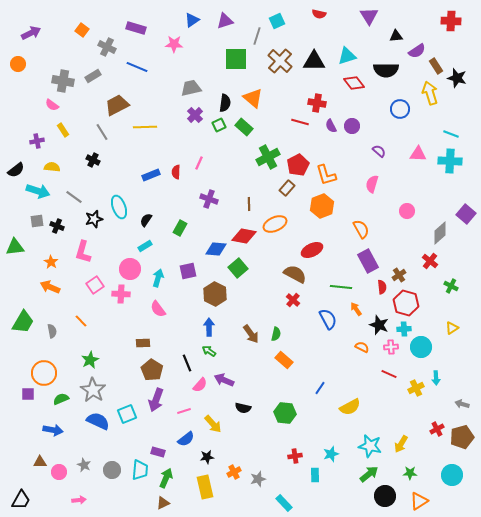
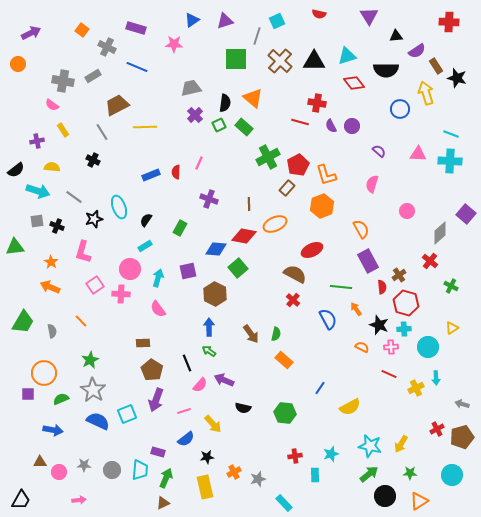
red cross at (451, 21): moved 2 px left, 1 px down
yellow arrow at (430, 93): moved 4 px left
cyan circle at (421, 347): moved 7 px right
gray star at (84, 465): rotated 24 degrees counterclockwise
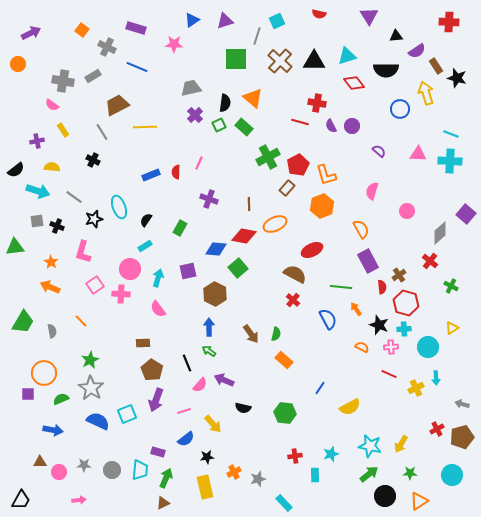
pink semicircle at (372, 184): moved 7 px down
gray star at (93, 390): moved 2 px left, 2 px up
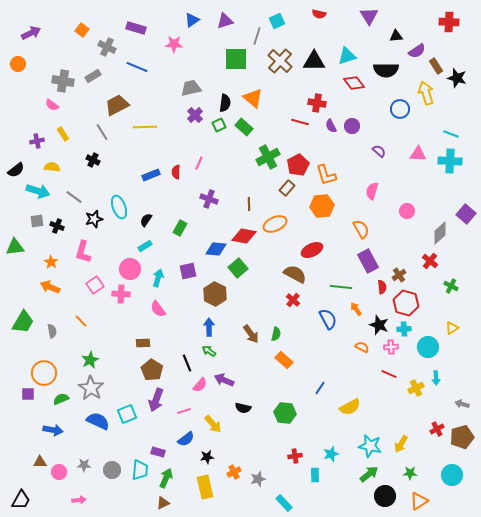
yellow rectangle at (63, 130): moved 4 px down
orange hexagon at (322, 206): rotated 15 degrees clockwise
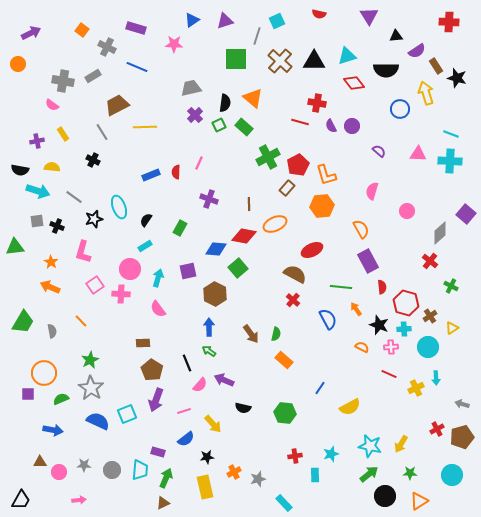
black semicircle at (16, 170): moved 4 px right; rotated 48 degrees clockwise
brown cross at (399, 275): moved 31 px right, 41 px down
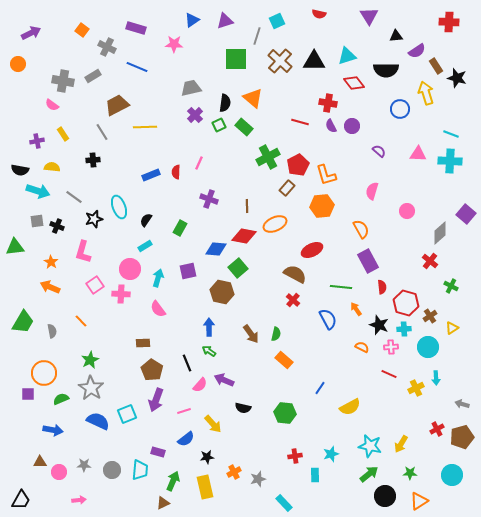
red cross at (317, 103): moved 11 px right
black cross at (93, 160): rotated 32 degrees counterclockwise
brown line at (249, 204): moved 2 px left, 2 px down
brown hexagon at (215, 294): moved 7 px right, 2 px up; rotated 15 degrees counterclockwise
green arrow at (166, 478): moved 7 px right, 3 px down
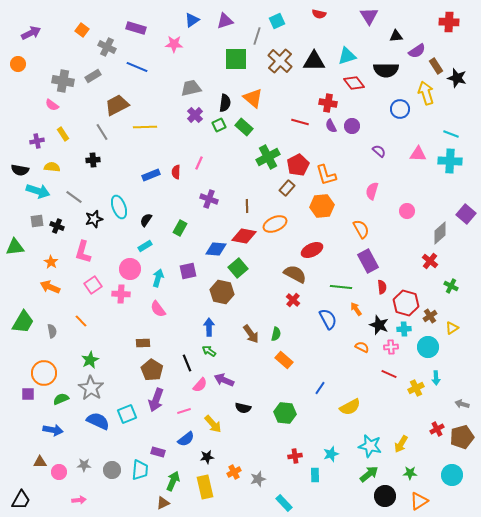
pink square at (95, 285): moved 2 px left
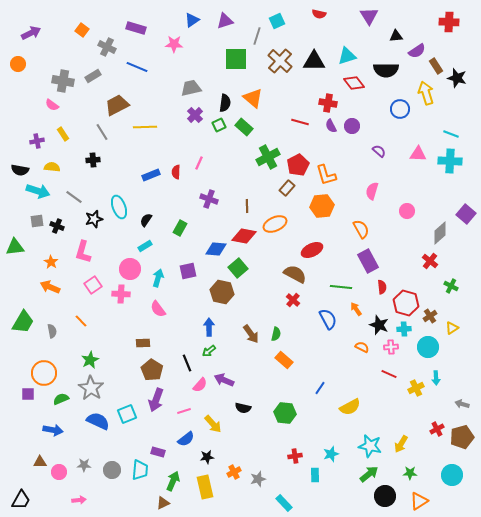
green arrow at (209, 351): rotated 72 degrees counterclockwise
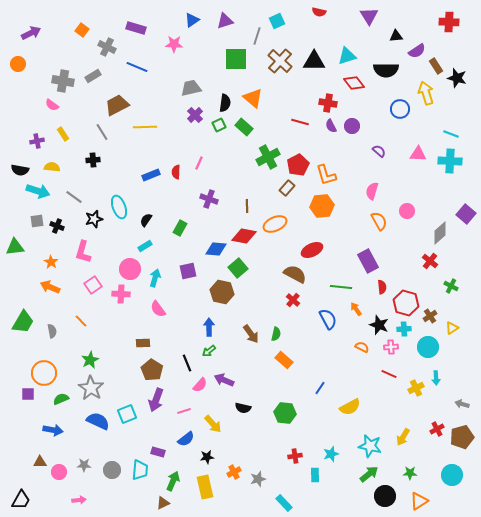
red semicircle at (319, 14): moved 2 px up
orange semicircle at (361, 229): moved 18 px right, 8 px up
cyan arrow at (158, 278): moved 3 px left
yellow arrow at (401, 444): moved 2 px right, 7 px up
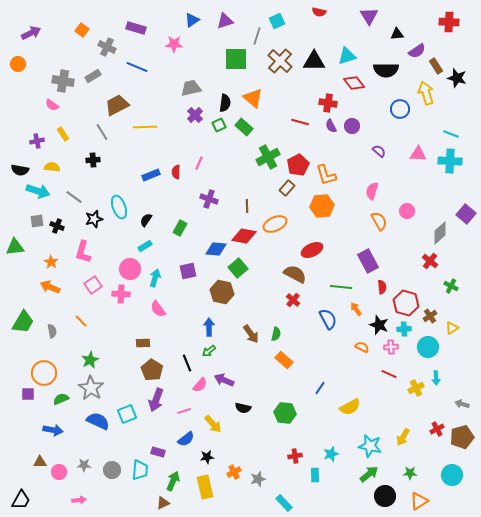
black triangle at (396, 36): moved 1 px right, 2 px up
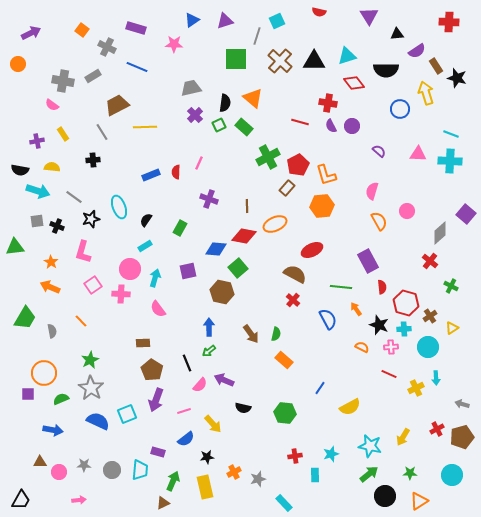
black star at (94, 219): moved 3 px left
green trapezoid at (23, 322): moved 2 px right, 4 px up
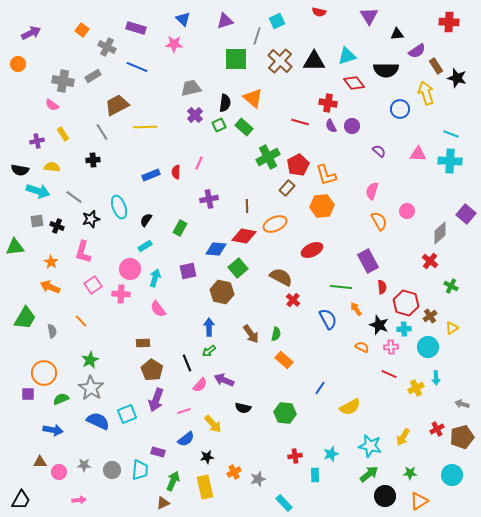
blue triangle at (192, 20): moved 9 px left, 1 px up; rotated 42 degrees counterclockwise
purple cross at (209, 199): rotated 30 degrees counterclockwise
brown semicircle at (295, 274): moved 14 px left, 3 px down
